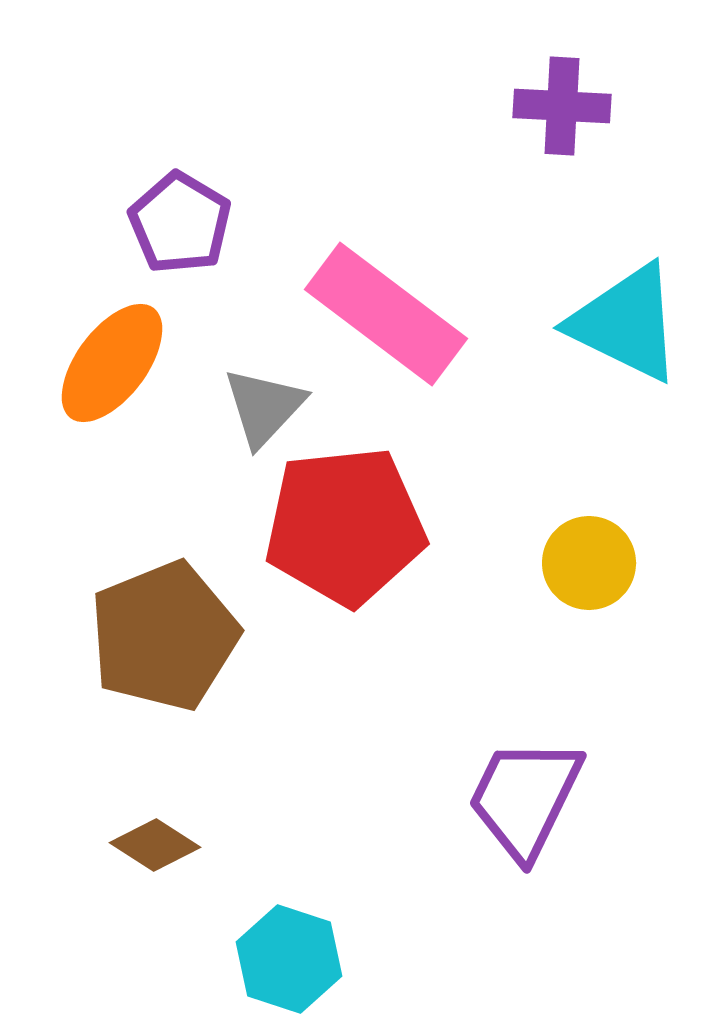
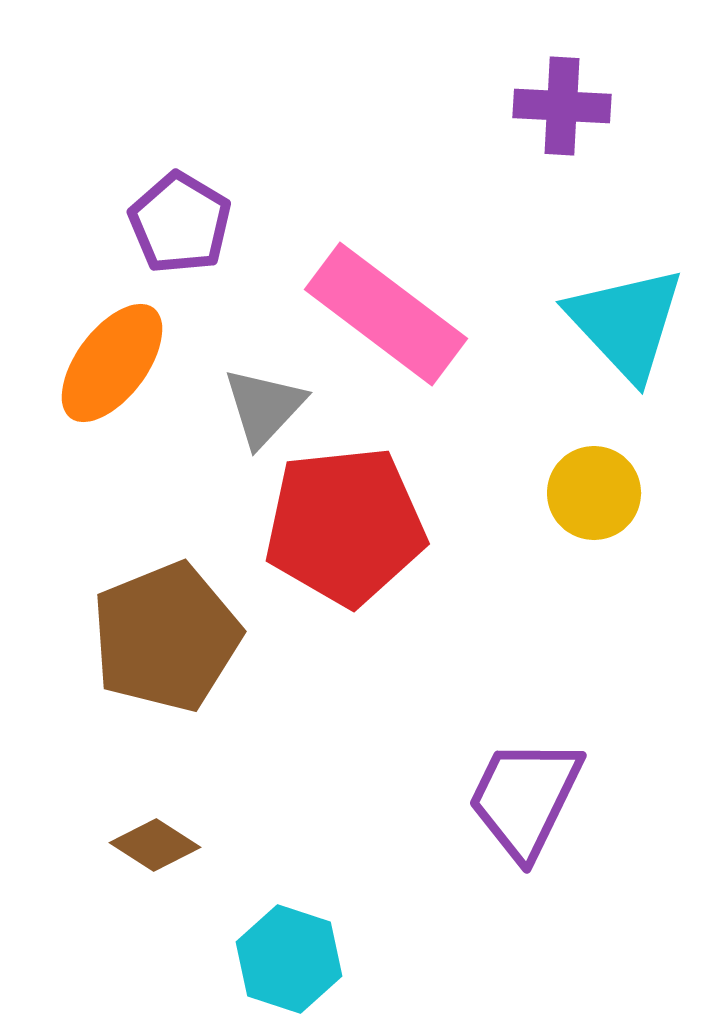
cyan triangle: rotated 21 degrees clockwise
yellow circle: moved 5 px right, 70 px up
brown pentagon: moved 2 px right, 1 px down
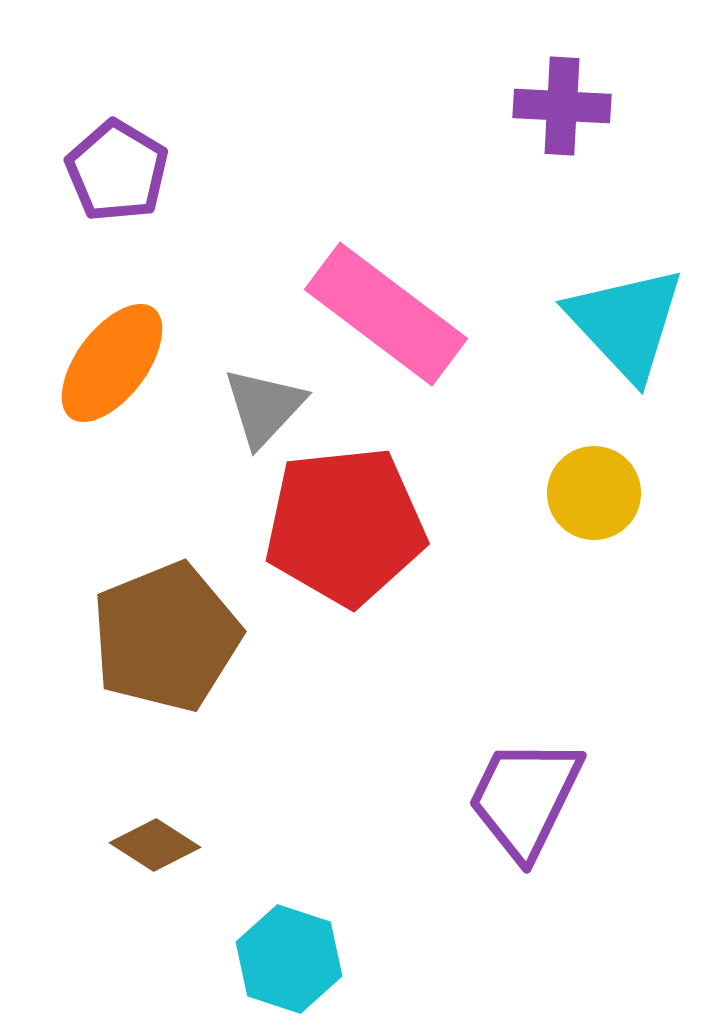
purple pentagon: moved 63 px left, 52 px up
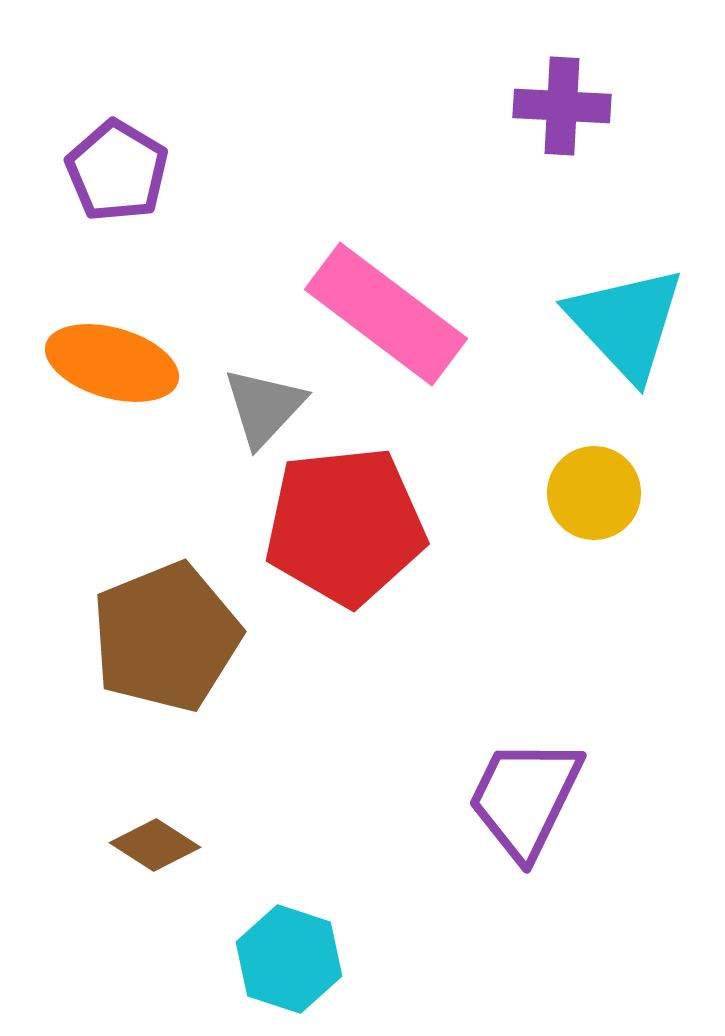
orange ellipse: rotated 69 degrees clockwise
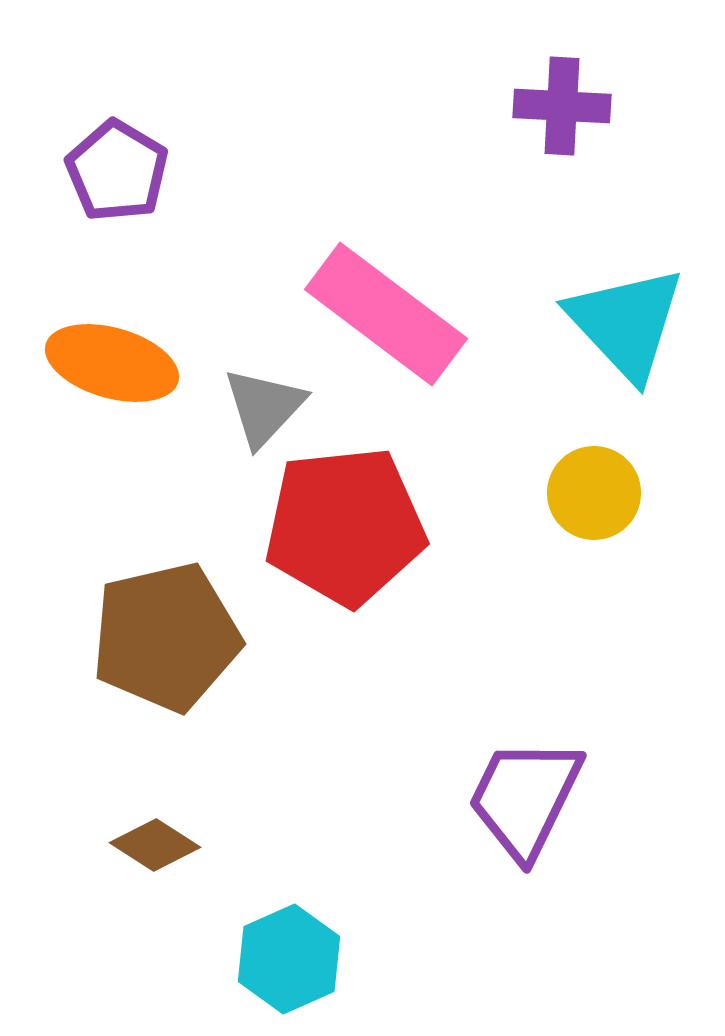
brown pentagon: rotated 9 degrees clockwise
cyan hexagon: rotated 18 degrees clockwise
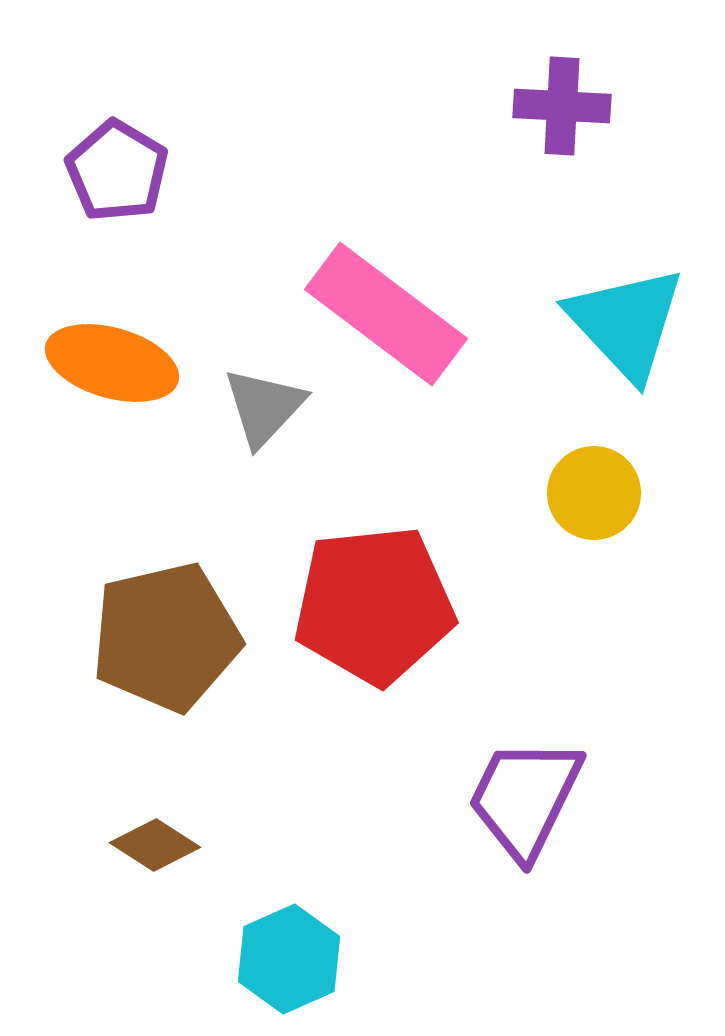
red pentagon: moved 29 px right, 79 px down
